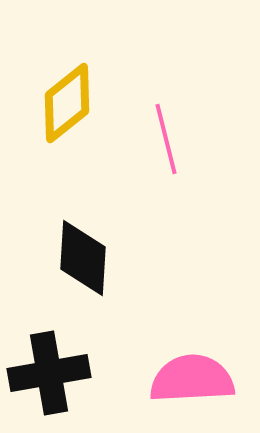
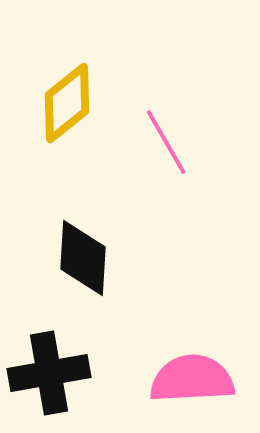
pink line: moved 3 px down; rotated 16 degrees counterclockwise
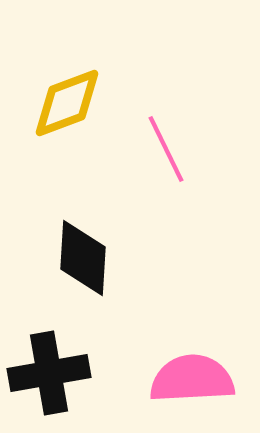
yellow diamond: rotated 18 degrees clockwise
pink line: moved 7 px down; rotated 4 degrees clockwise
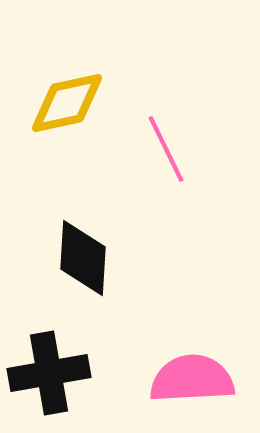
yellow diamond: rotated 8 degrees clockwise
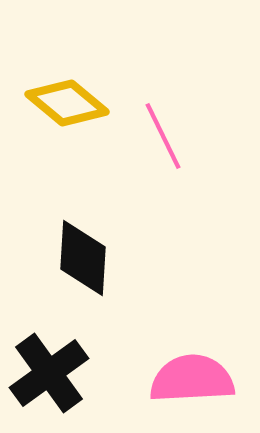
yellow diamond: rotated 52 degrees clockwise
pink line: moved 3 px left, 13 px up
black cross: rotated 26 degrees counterclockwise
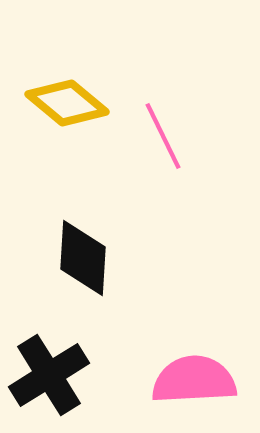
black cross: moved 2 px down; rotated 4 degrees clockwise
pink semicircle: moved 2 px right, 1 px down
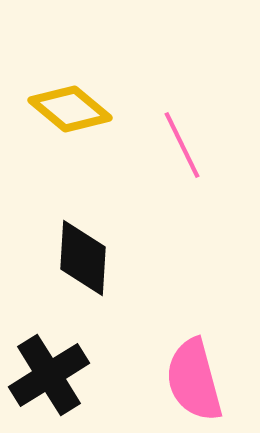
yellow diamond: moved 3 px right, 6 px down
pink line: moved 19 px right, 9 px down
pink semicircle: rotated 102 degrees counterclockwise
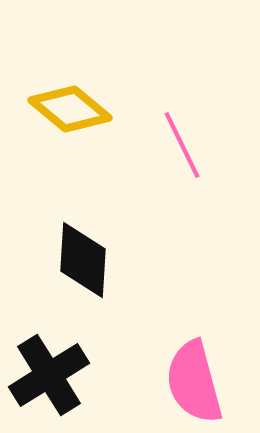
black diamond: moved 2 px down
pink semicircle: moved 2 px down
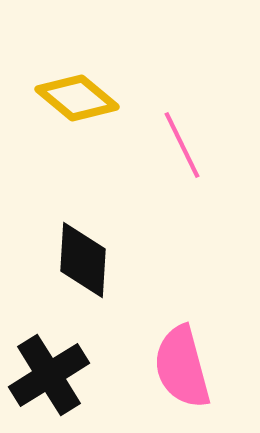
yellow diamond: moved 7 px right, 11 px up
pink semicircle: moved 12 px left, 15 px up
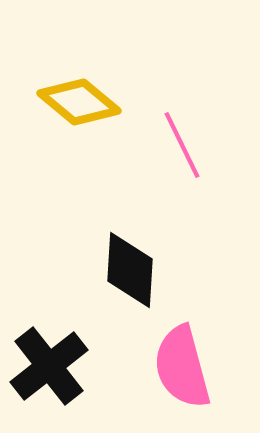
yellow diamond: moved 2 px right, 4 px down
black diamond: moved 47 px right, 10 px down
black cross: moved 9 px up; rotated 6 degrees counterclockwise
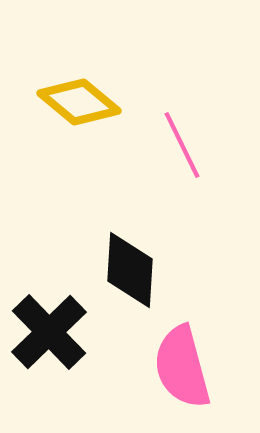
black cross: moved 34 px up; rotated 6 degrees counterclockwise
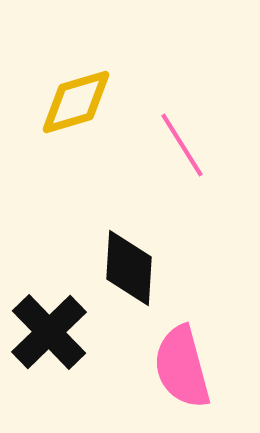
yellow diamond: moved 3 px left; rotated 56 degrees counterclockwise
pink line: rotated 6 degrees counterclockwise
black diamond: moved 1 px left, 2 px up
